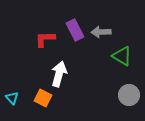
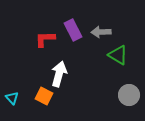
purple rectangle: moved 2 px left
green triangle: moved 4 px left, 1 px up
orange square: moved 1 px right, 2 px up
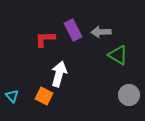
cyan triangle: moved 2 px up
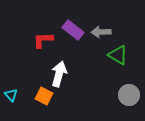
purple rectangle: rotated 25 degrees counterclockwise
red L-shape: moved 2 px left, 1 px down
cyan triangle: moved 1 px left, 1 px up
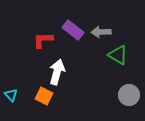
white arrow: moved 2 px left, 2 px up
